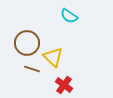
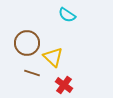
cyan semicircle: moved 2 px left, 1 px up
brown line: moved 4 px down
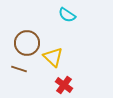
brown line: moved 13 px left, 4 px up
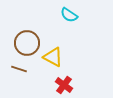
cyan semicircle: moved 2 px right
yellow triangle: rotated 15 degrees counterclockwise
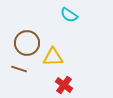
yellow triangle: rotated 30 degrees counterclockwise
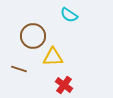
brown circle: moved 6 px right, 7 px up
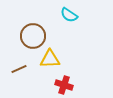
yellow triangle: moved 3 px left, 2 px down
brown line: rotated 42 degrees counterclockwise
red cross: rotated 18 degrees counterclockwise
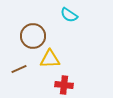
red cross: rotated 12 degrees counterclockwise
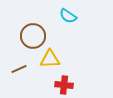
cyan semicircle: moved 1 px left, 1 px down
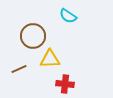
red cross: moved 1 px right, 1 px up
